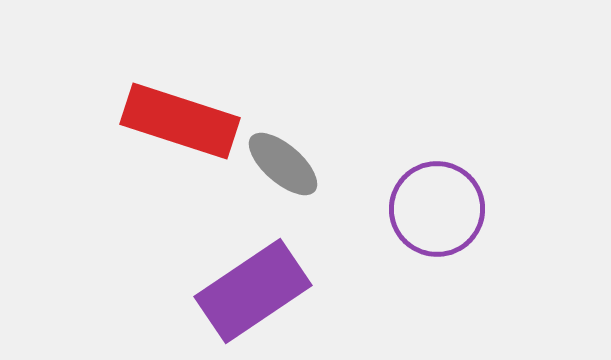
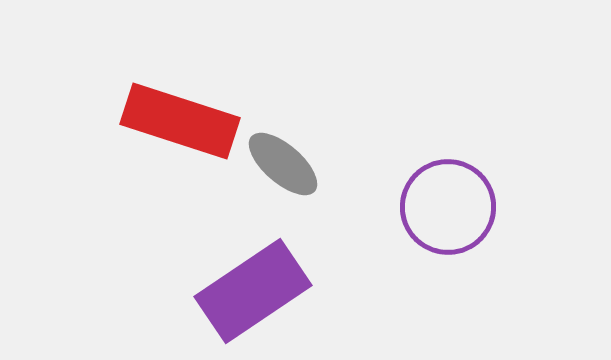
purple circle: moved 11 px right, 2 px up
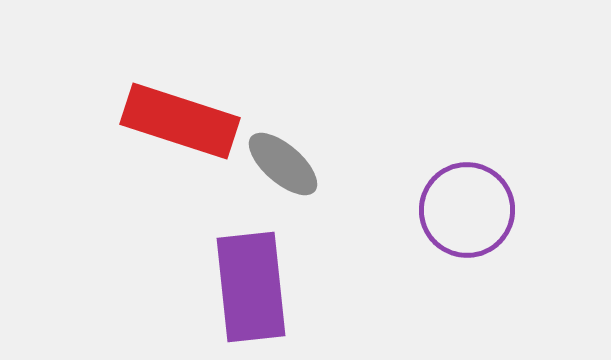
purple circle: moved 19 px right, 3 px down
purple rectangle: moved 2 px left, 4 px up; rotated 62 degrees counterclockwise
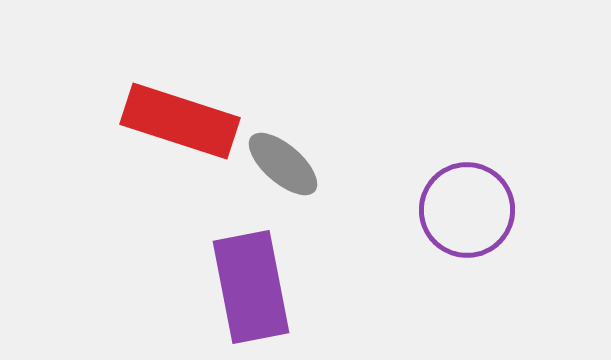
purple rectangle: rotated 5 degrees counterclockwise
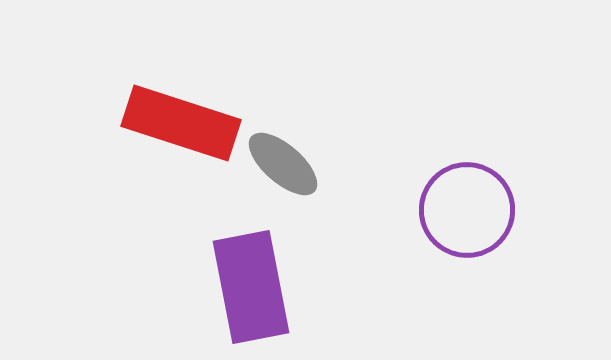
red rectangle: moved 1 px right, 2 px down
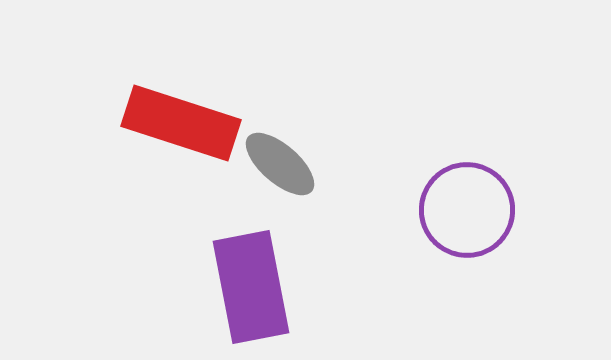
gray ellipse: moved 3 px left
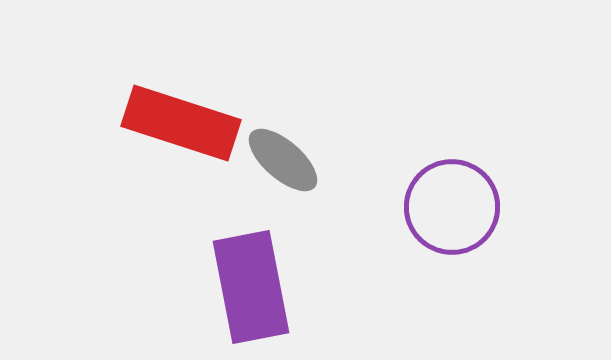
gray ellipse: moved 3 px right, 4 px up
purple circle: moved 15 px left, 3 px up
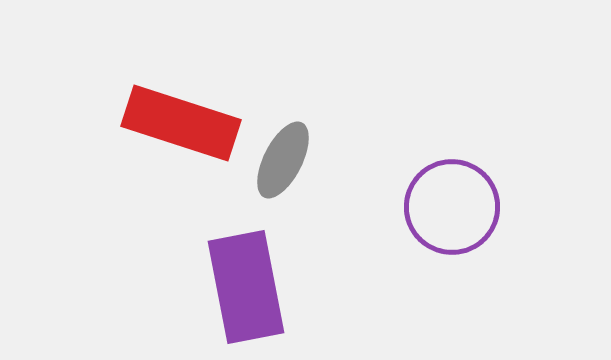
gray ellipse: rotated 76 degrees clockwise
purple rectangle: moved 5 px left
